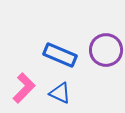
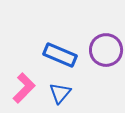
blue triangle: rotated 45 degrees clockwise
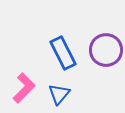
blue rectangle: moved 3 px right, 2 px up; rotated 40 degrees clockwise
blue triangle: moved 1 px left, 1 px down
